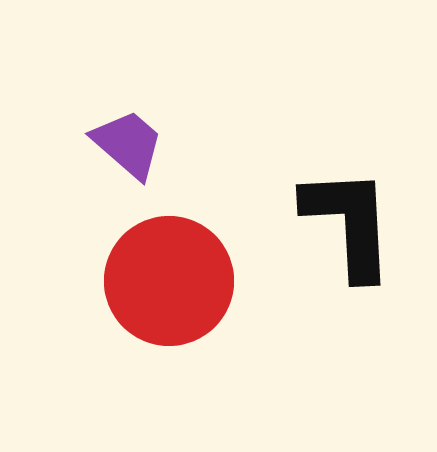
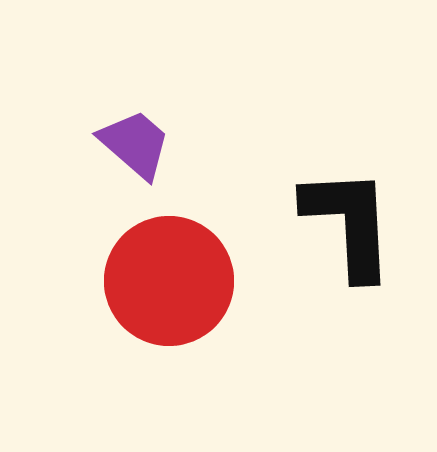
purple trapezoid: moved 7 px right
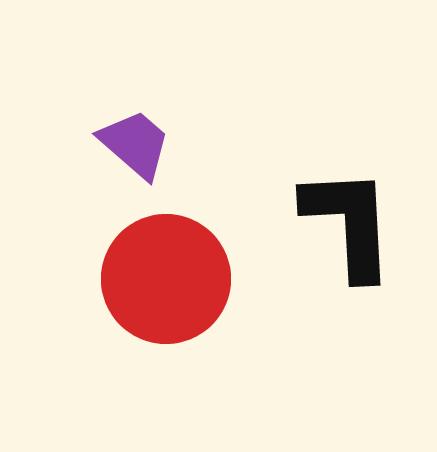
red circle: moved 3 px left, 2 px up
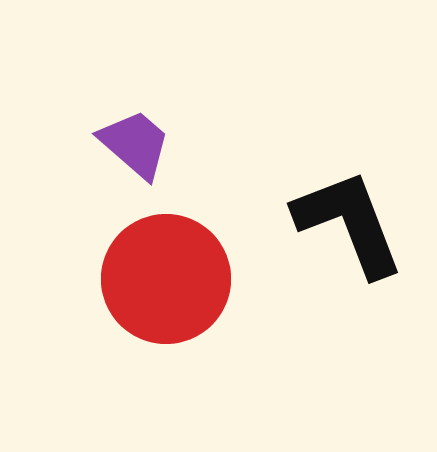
black L-shape: rotated 18 degrees counterclockwise
